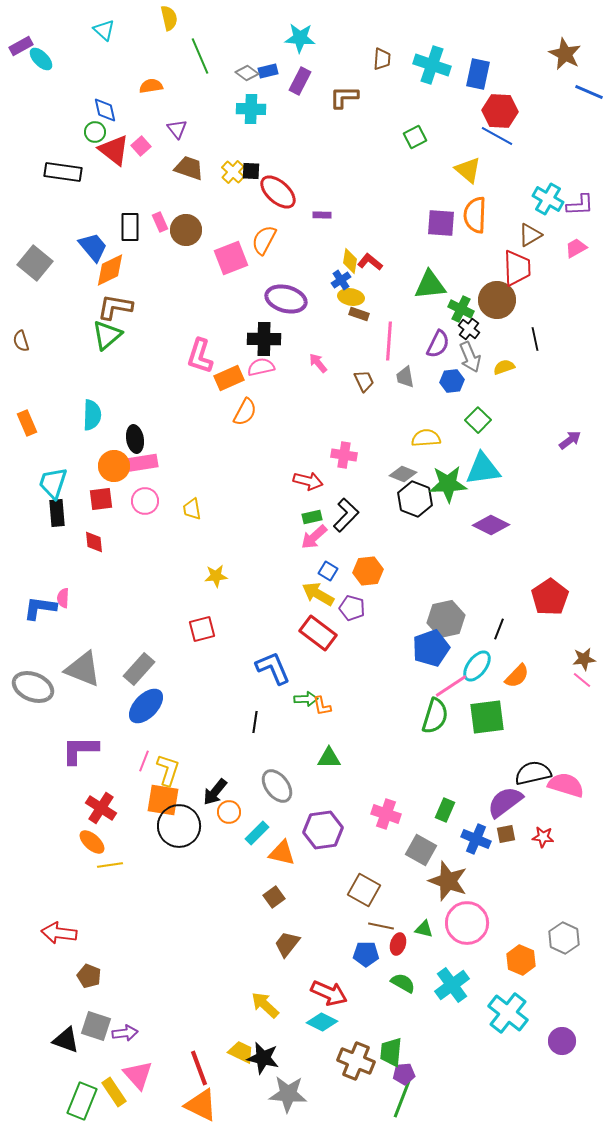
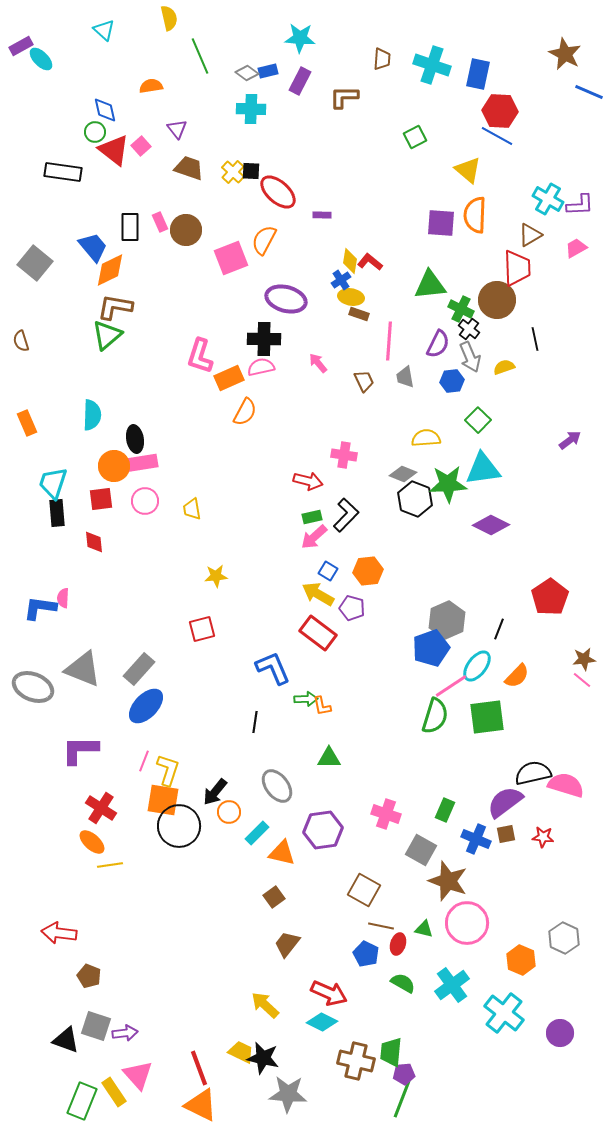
gray hexagon at (446, 619): moved 1 px right, 1 px down; rotated 12 degrees counterclockwise
blue pentagon at (366, 954): rotated 25 degrees clockwise
cyan cross at (508, 1013): moved 4 px left
purple circle at (562, 1041): moved 2 px left, 8 px up
brown cross at (356, 1061): rotated 9 degrees counterclockwise
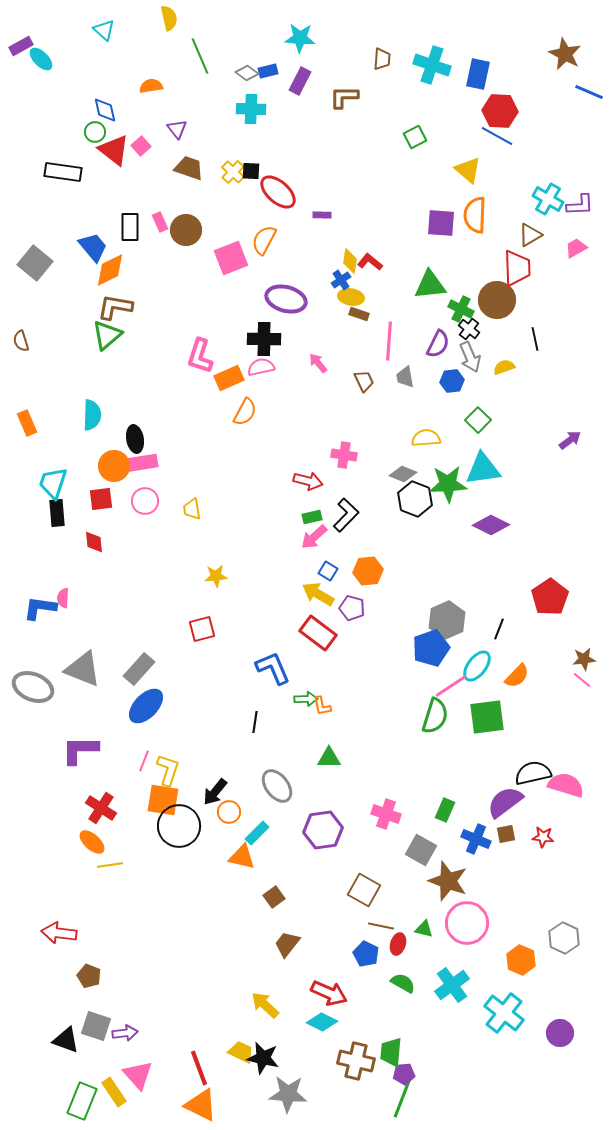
orange triangle at (282, 853): moved 40 px left, 4 px down
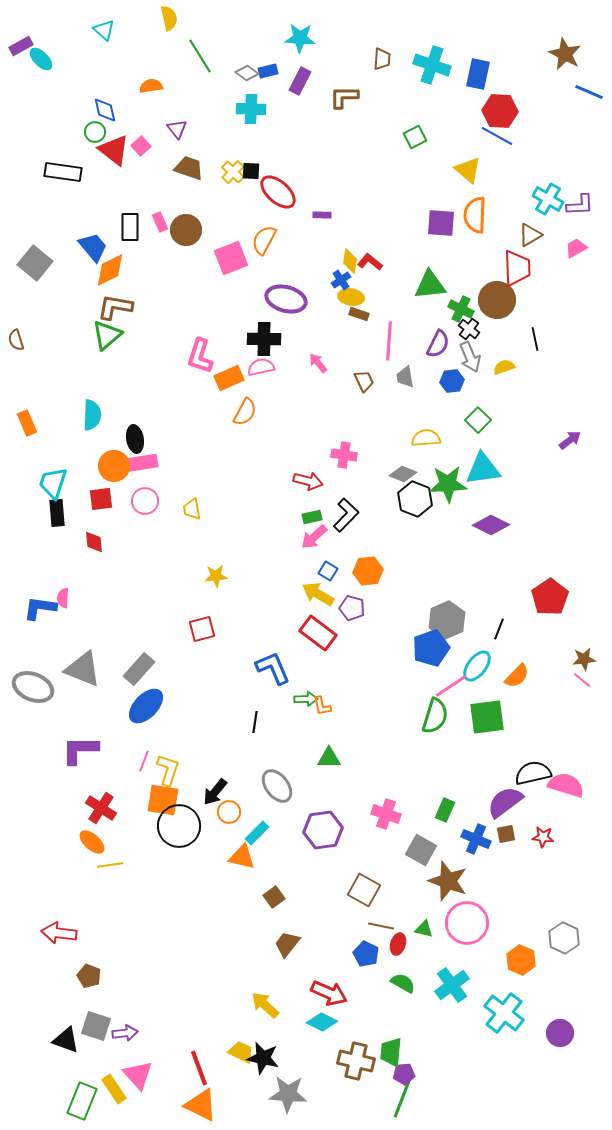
green line at (200, 56): rotated 9 degrees counterclockwise
brown semicircle at (21, 341): moved 5 px left, 1 px up
yellow rectangle at (114, 1092): moved 3 px up
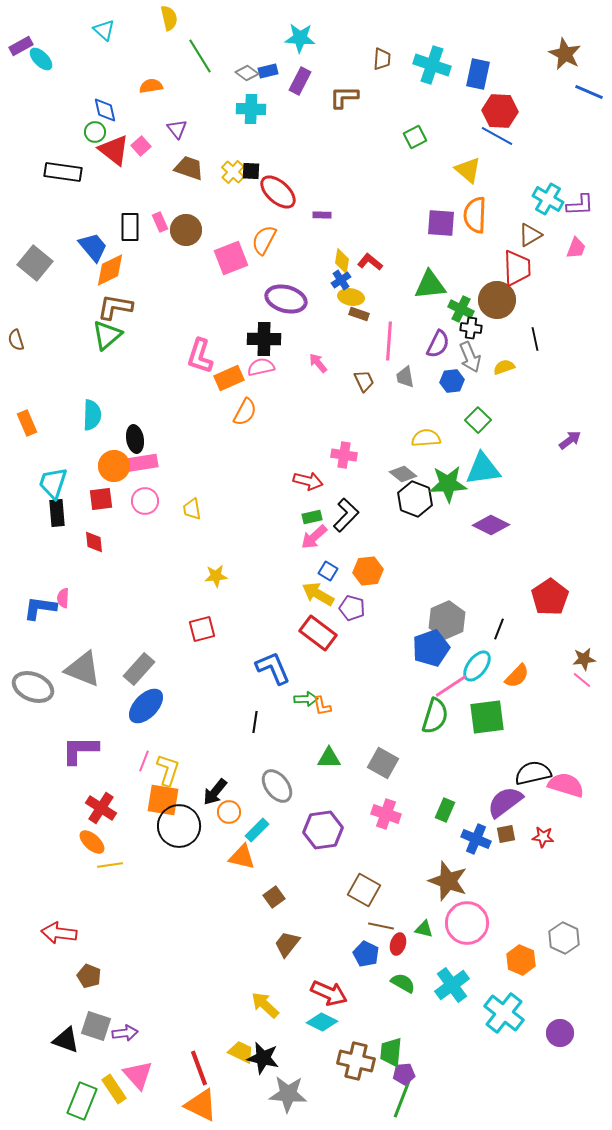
pink trapezoid at (576, 248): rotated 140 degrees clockwise
yellow diamond at (350, 261): moved 8 px left
black cross at (469, 329): moved 2 px right, 1 px up; rotated 30 degrees counterclockwise
gray diamond at (403, 474): rotated 16 degrees clockwise
cyan rectangle at (257, 833): moved 3 px up
gray square at (421, 850): moved 38 px left, 87 px up
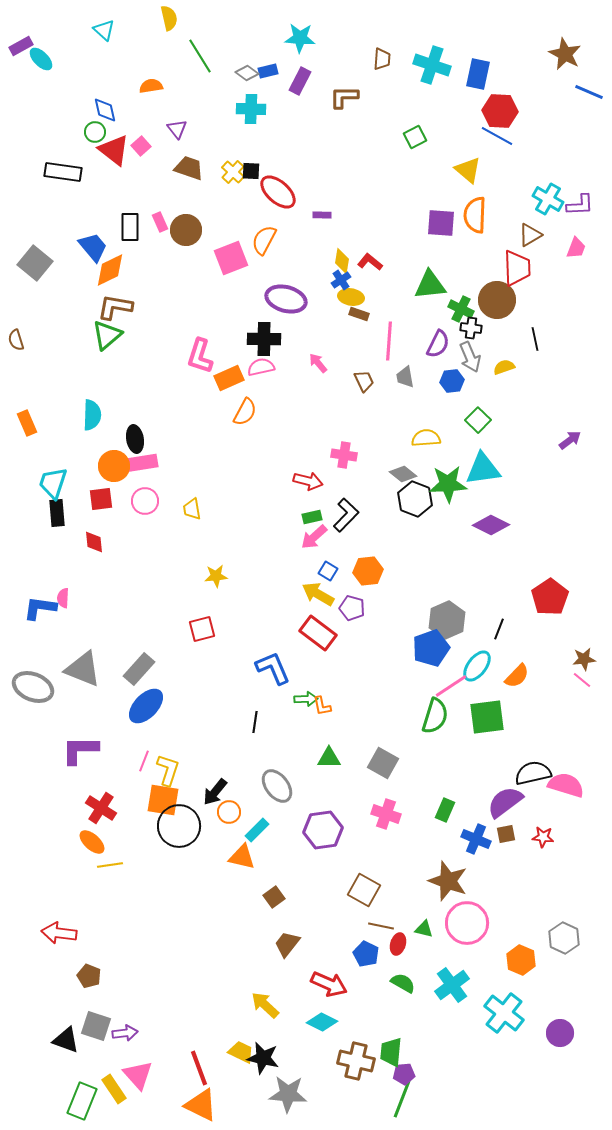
red arrow at (329, 993): moved 9 px up
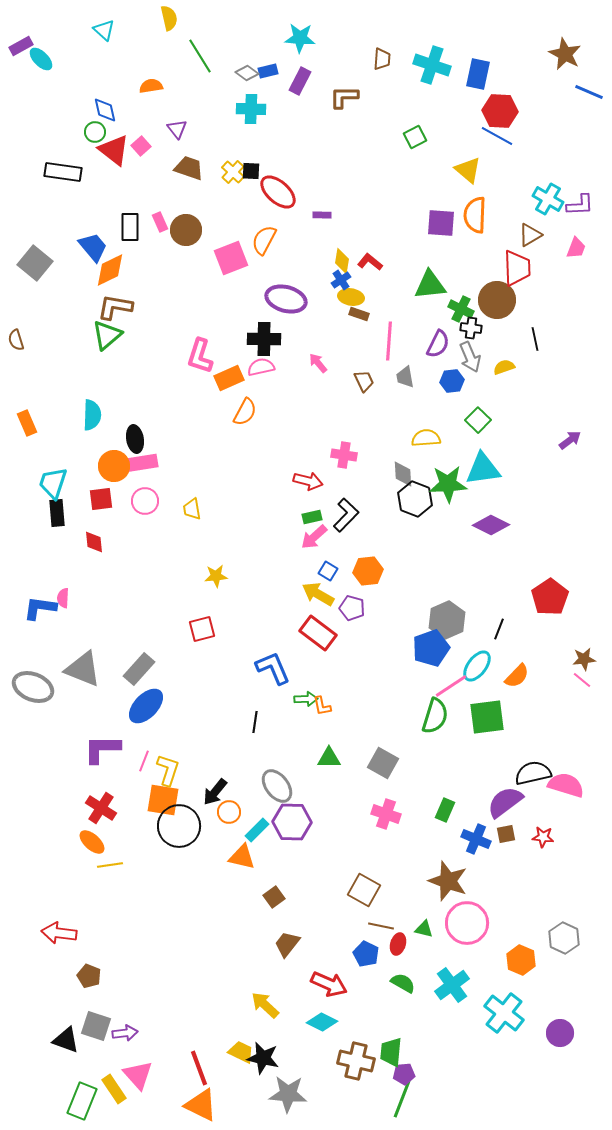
gray diamond at (403, 474): rotated 48 degrees clockwise
purple L-shape at (80, 750): moved 22 px right, 1 px up
purple hexagon at (323, 830): moved 31 px left, 8 px up; rotated 9 degrees clockwise
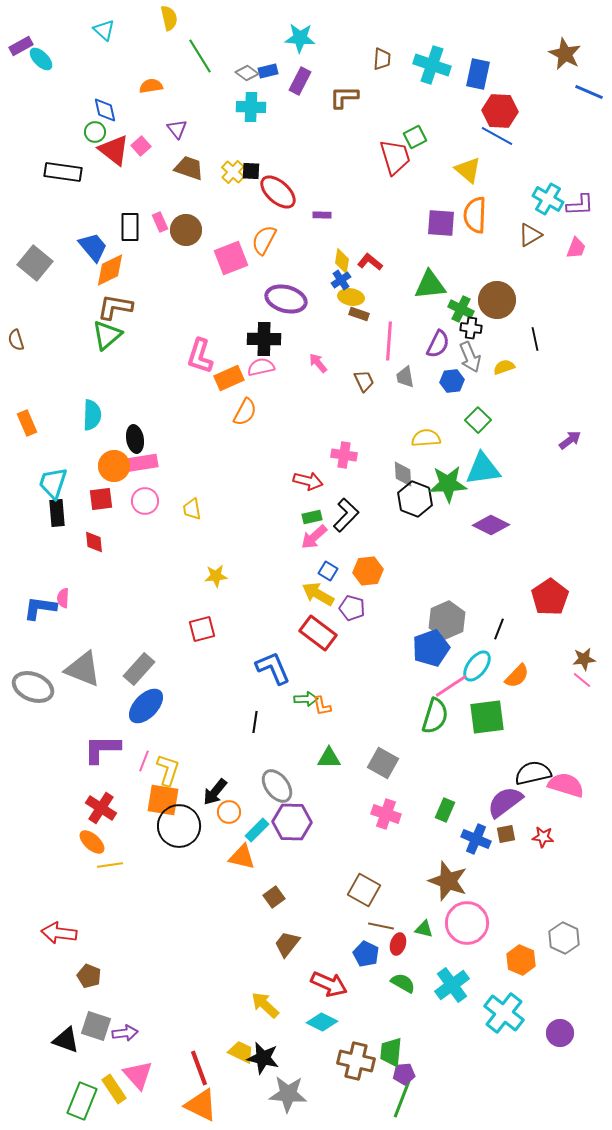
cyan cross at (251, 109): moved 2 px up
red trapezoid at (517, 268): moved 122 px left, 111 px up; rotated 15 degrees counterclockwise
